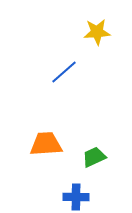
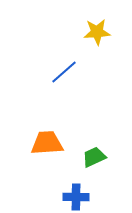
orange trapezoid: moved 1 px right, 1 px up
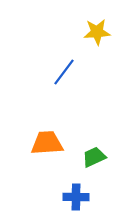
blue line: rotated 12 degrees counterclockwise
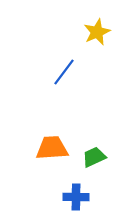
yellow star: rotated 20 degrees counterclockwise
orange trapezoid: moved 5 px right, 5 px down
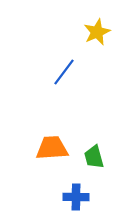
green trapezoid: rotated 80 degrees counterclockwise
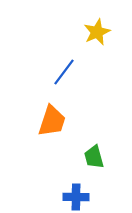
orange trapezoid: moved 27 px up; rotated 112 degrees clockwise
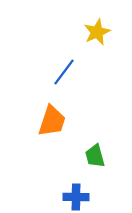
green trapezoid: moved 1 px right, 1 px up
